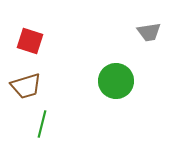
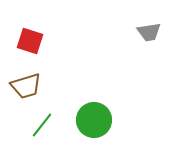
green circle: moved 22 px left, 39 px down
green line: moved 1 px down; rotated 24 degrees clockwise
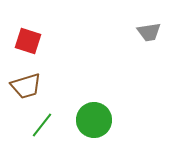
red square: moved 2 px left
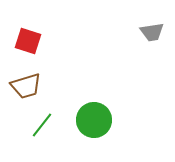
gray trapezoid: moved 3 px right
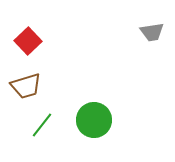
red square: rotated 28 degrees clockwise
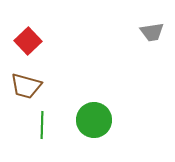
brown trapezoid: rotated 32 degrees clockwise
green line: rotated 36 degrees counterclockwise
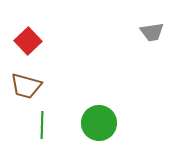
green circle: moved 5 px right, 3 px down
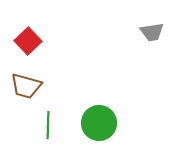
green line: moved 6 px right
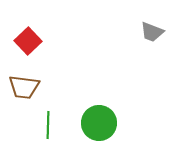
gray trapezoid: rotated 30 degrees clockwise
brown trapezoid: moved 2 px left, 1 px down; rotated 8 degrees counterclockwise
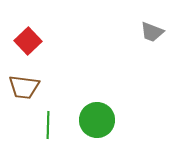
green circle: moved 2 px left, 3 px up
